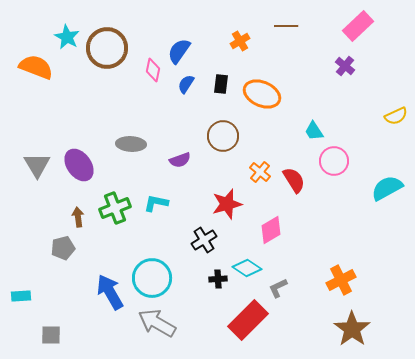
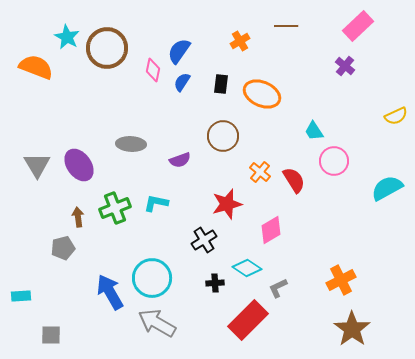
blue semicircle at (186, 84): moved 4 px left, 2 px up
black cross at (218, 279): moved 3 px left, 4 px down
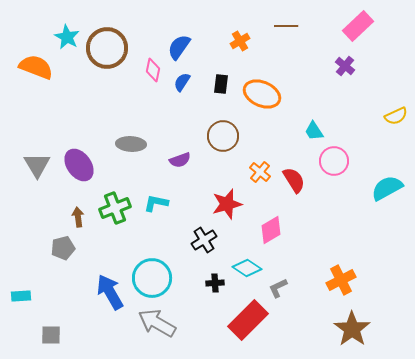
blue semicircle at (179, 51): moved 4 px up
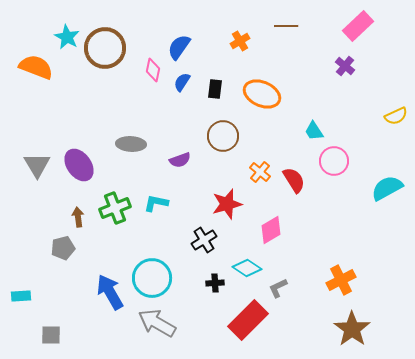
brown circle at (107, 48): moved 2 px left
black rectangle at (221, 84): moved 6 px left, 5 px down
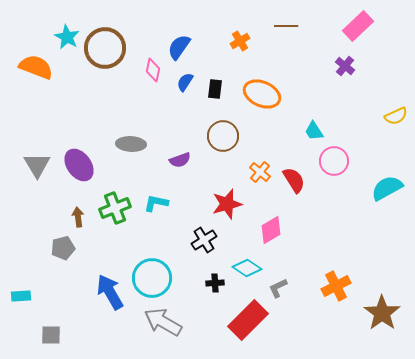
blue semicircle at (182, 82): moved 3 px right
orange cross at (341, 280): moved 5 px left, 6 px down
gray arrow at (157, 323): moved 6 px right, 1 px up
brown star at (352, 329): moved 30 px right, 16 px up
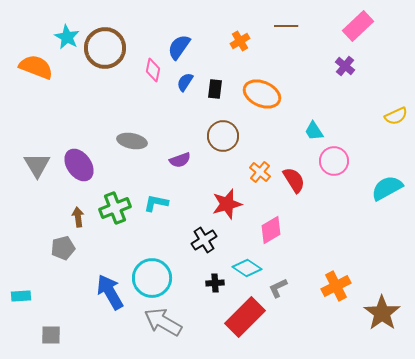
gray ellipse at (131, 144): moved 1 px right, 3 px up; rotated 8 degrees clockwise
red rectangle at (248, 320): moved 3 px left, 3 px up
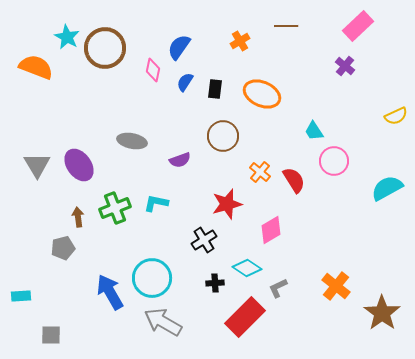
orange cross at (336, 286): rotated 24 degrees counterclockwise
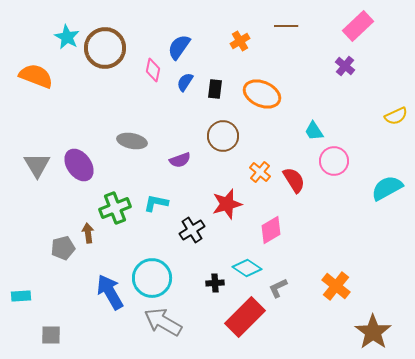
orange semicircle at (36, 67): moved 9 px down
brown arrow at (78, 217): moved 10 px right, 16 px down
black cross at (204, 240): moved 12 px left, 10 px up
brown star at (382, 313): moved 9 px left, 19 px down
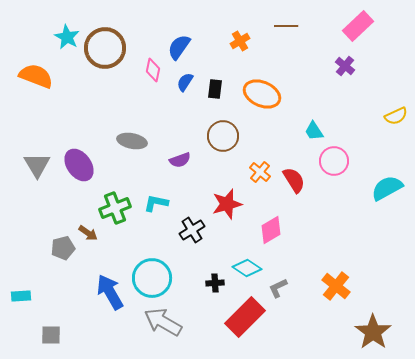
brown arrow at (88, 233): rotated 132 degrees clockwise
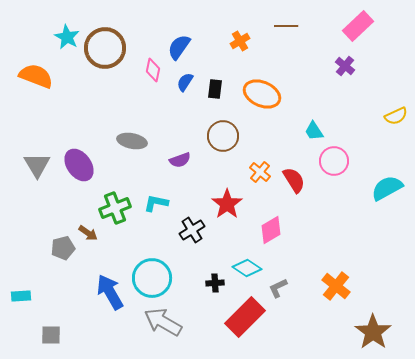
red star at (227, 204): rotated 20 degrees counterclockwise
